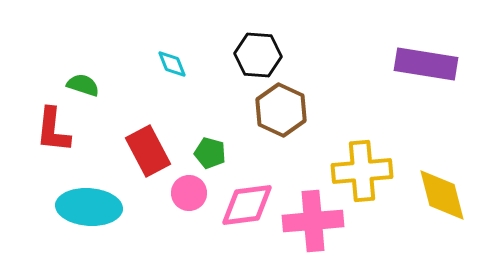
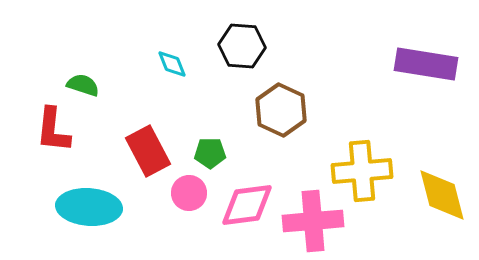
black hexagon: moved 16 px left, 9 px up
green pentagon: rotated 16 degrees counterclockwise
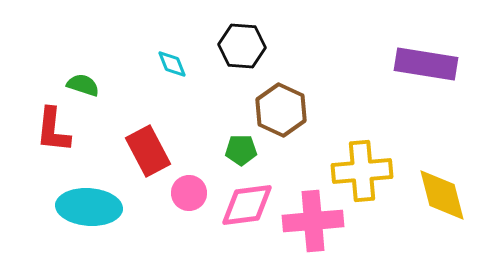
green pentagon: moved 31 px right, 3 px up
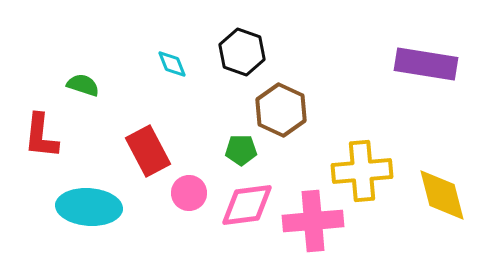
black hexagon: moved 6 px down; rotated 15 degrees clockwise
red L-shape: moved 12 px left, 6 px down
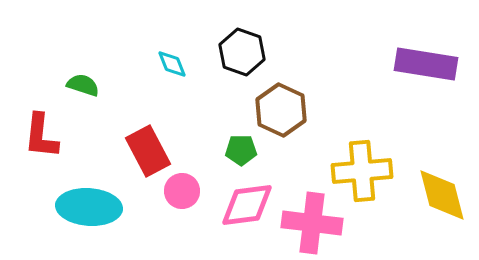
pink circle: moved 7 px left, 2 px up
pink cross: moved 1 px left, 2 px down; rotated 12 degrees clockwise
